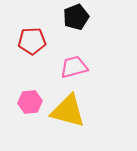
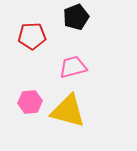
red pentagon: moved 5 px up
pink trapezoid: moved 1 px left
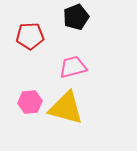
red pentagon: moved 2 px left
yellow triangle: moved 2 px left, 3 px up
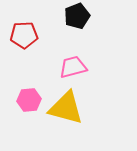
black pentagon: moved 1 px right, 1 px up
red pentagon: moved 6 px left, 1 px up
pink hexagon: moved 1 px left, 2 px up
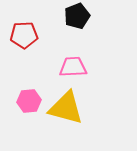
pink trapezoid: rotated 12 degrees clockwise
pink hexagon: moved 1 px down
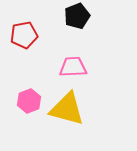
red pentagon: rotated 8 degrees counterclockwise
pink hexagon: rotated 15 degrees counterclockwise
yellow triangle: moved 1 px right, 1 px down
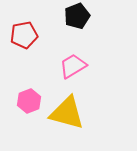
pink trapezoid: moved 1 px up; rotated 28 degrees counterclockwise
yellow triangle: moved 4 px down
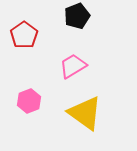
red pentagon: rotated 24 degrees counterclockwise
yellow triangle: moved 18 px right; rotated 21 degrees clockwise
